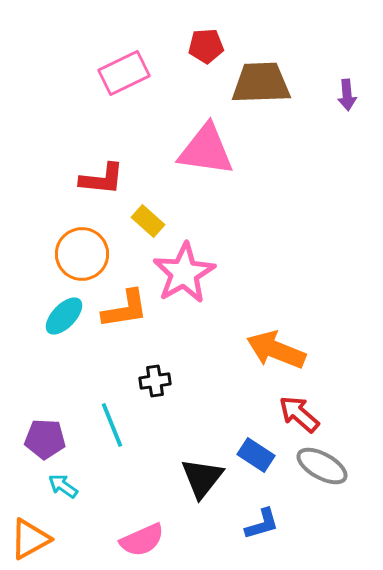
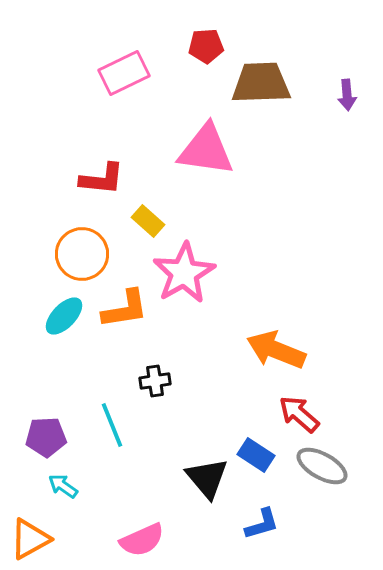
purple pentagon: moved 1 px right, 2 px up; rotated 6 degrees counterclockwise
black triangle: moved 5 px right; rotated 18 degrees counterclockwise
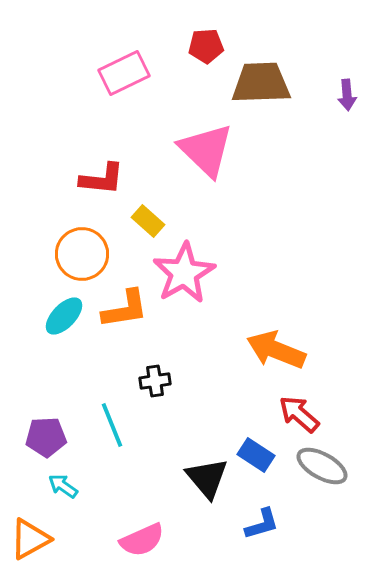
pink triangle: rotated 36 degrees clockwise
